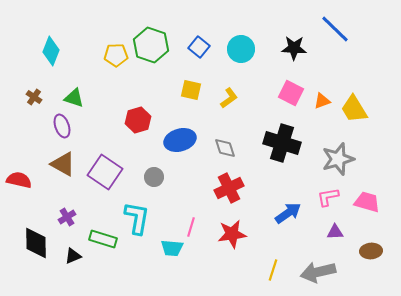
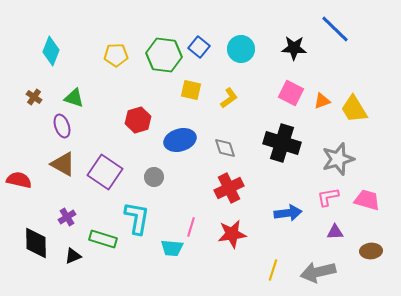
green hexagon: moved 13 px right, 10 px down; rotated 12 degrees counterclockwise
pink trapezoid: moved 2 px up
blue arrow: rotated 28 degrees clockwise
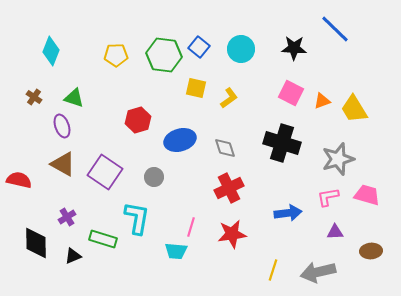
yellow square: moved 5 px right, 2 px up
pink trapezoid: moved 5 px up
cyan trapezoid: moved 4 px right, 3 px down
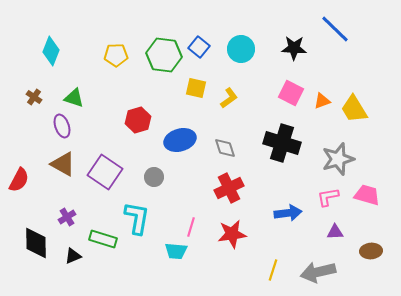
red semicircle: rotated 105 degrees clockwise
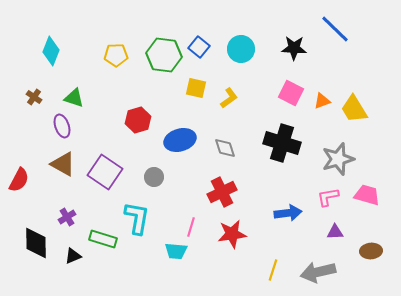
red cross: moved 7 px left, 4 px down
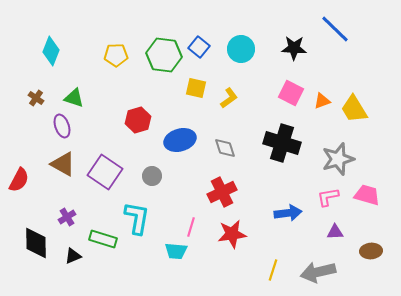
brown cross: moved 2 px right, 1 px down
gray circle: moved 2 px left, 1 px up
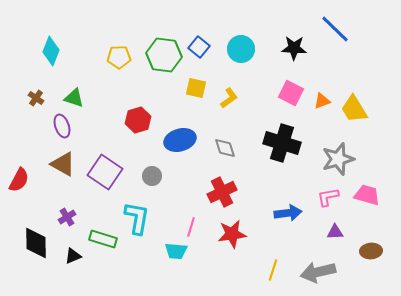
yellow pentagon: moved 3 px right, 2 px down
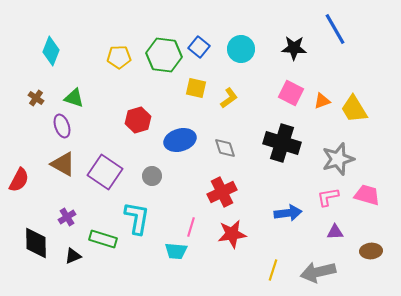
blue line: rotated 16 degrees clockwise
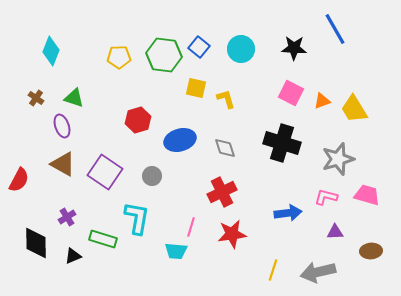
yellow L-shape: moved 3 px left, 1 px down; rotated 70 degrees counterclockwise
pink L-shape: moved 2 px left; rotated 25 degrees clockwise
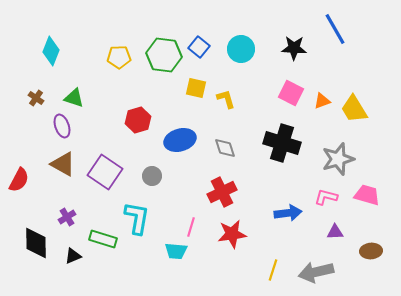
gray arrow: moved 2 px left
